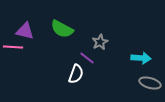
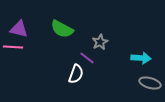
purple triangle: moved 6 px left, 2 px up
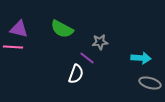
gray star: rotated 21 degrees clockwise
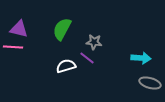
green semicircle: rotated 90 degrees clockwise
gray star: moved 6 px left; rotated 14 degrees clockwise
white semicircle: moved 10 px left, 8 px up; rotated 126 degrees counterclockwise
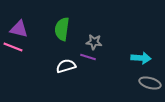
green semicircle: rotated 20 degrees counterclockwise
pink line: rotated 18 degrees clockwise
purple line: moved 1 px right, 1 px up; rotated 21 degrees counterclockwise
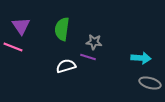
purple triangle: moved 2 px right, 3 px up; rotated 42 degrees clockwise
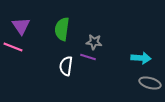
white semicircle: rotated 66 degrees counterclockwise
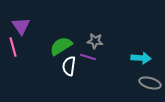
green semicircle: moved 1 px left, 17 px down; rotated 50 degrees clockwise
gray star: moved 1 px right, 1 px up
pink line: rotated 54 degrees clockwise
white semicircle: moved 3 px right
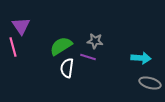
white semicircle: moved 2 px left, 2 px down
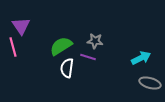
cyan arrow: rotated 30 degrees counterclockwise
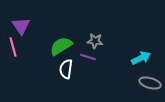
white semicircle: moved 1 px left, 1 px down
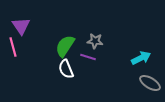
green semicircle: moved 4 px right; rotated 25 degrees counterclockwise
white semicircle: rotated 30 degrees counterclockwise
gray ellipse: rotated 15 degrees clockwise
